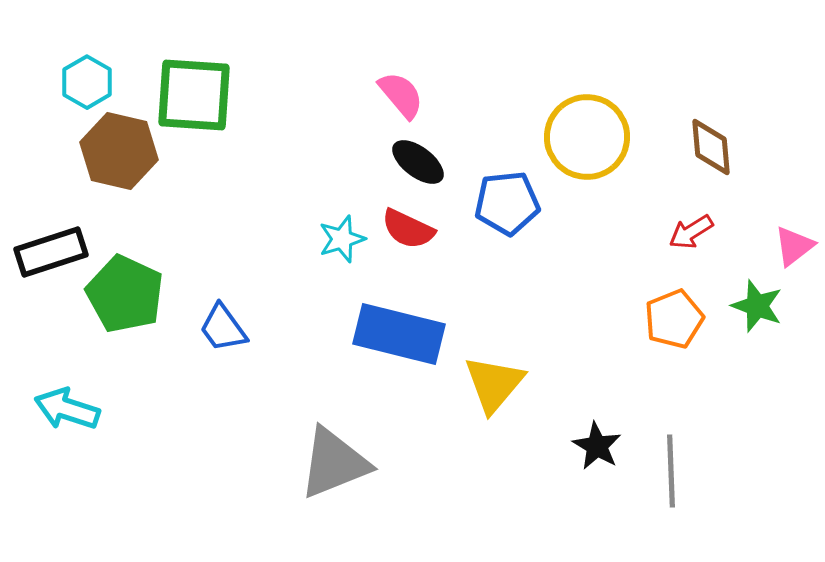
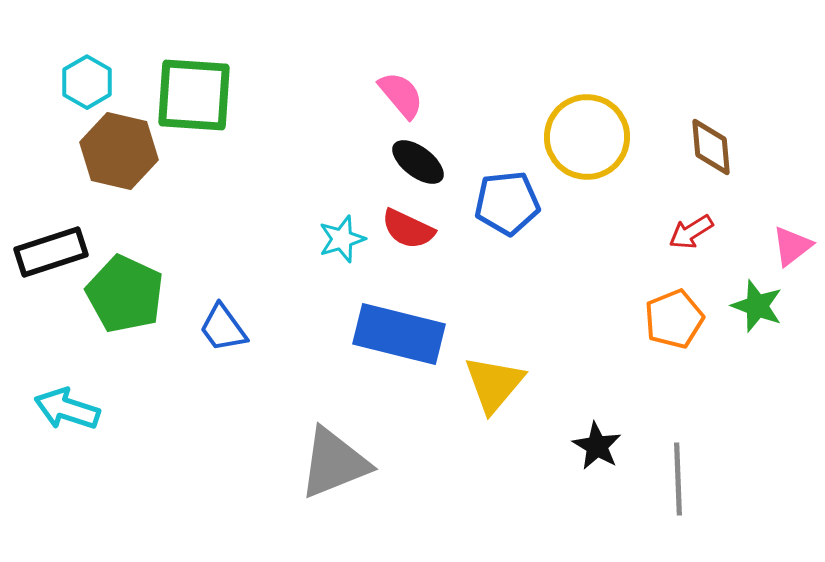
pink triangle: moved 2 px left
gray line: moved 7 px right, 8 px down
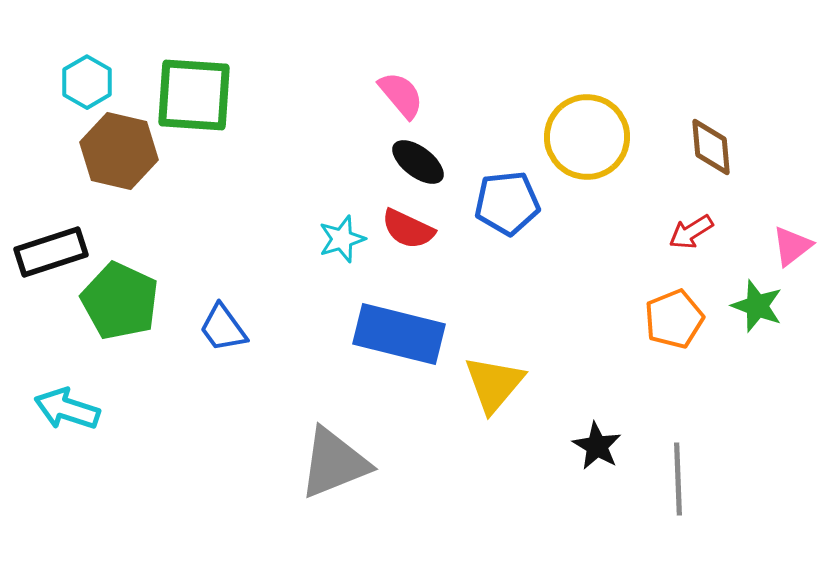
green pentagon: moved 5 px left, 7 px down
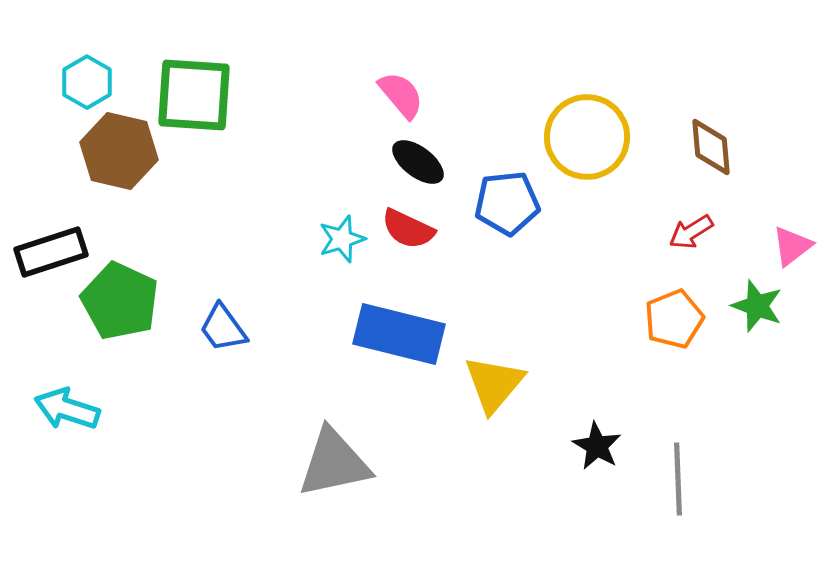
gray triangle: rotated 10 degrees clockwise
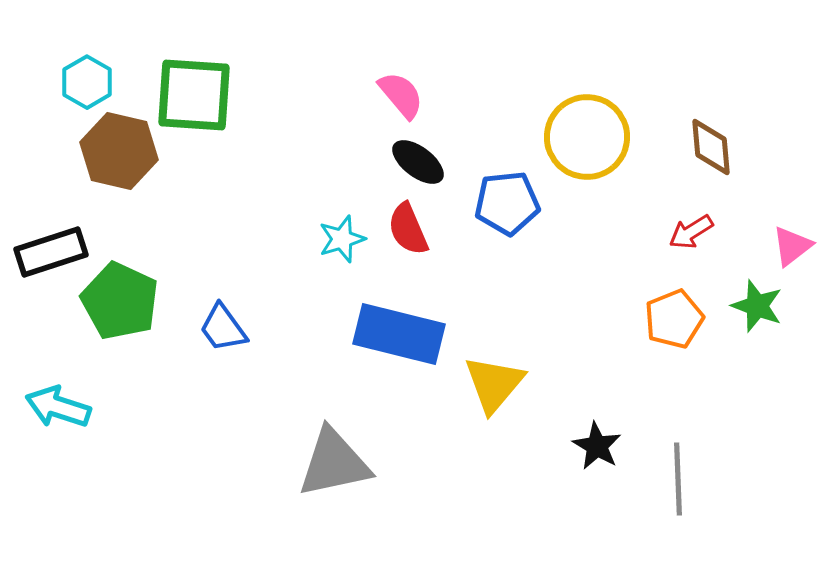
red semicircle: rotated 42 degrees clockwise
cyan arrow: moved 9 px left, 2 px up
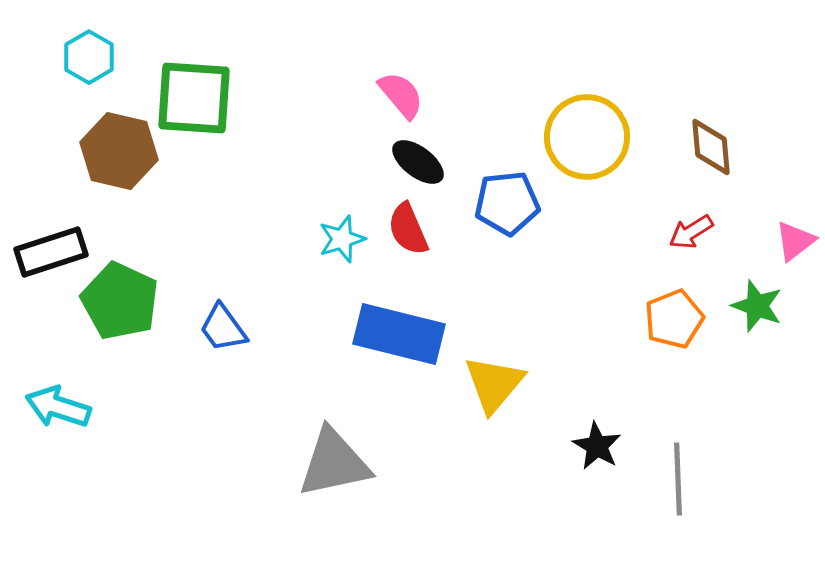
cyan hexagon: moved 2 px right, 25 px up
green square: moved 3 px down
pink triangle: moved 3 px right, 5 px up
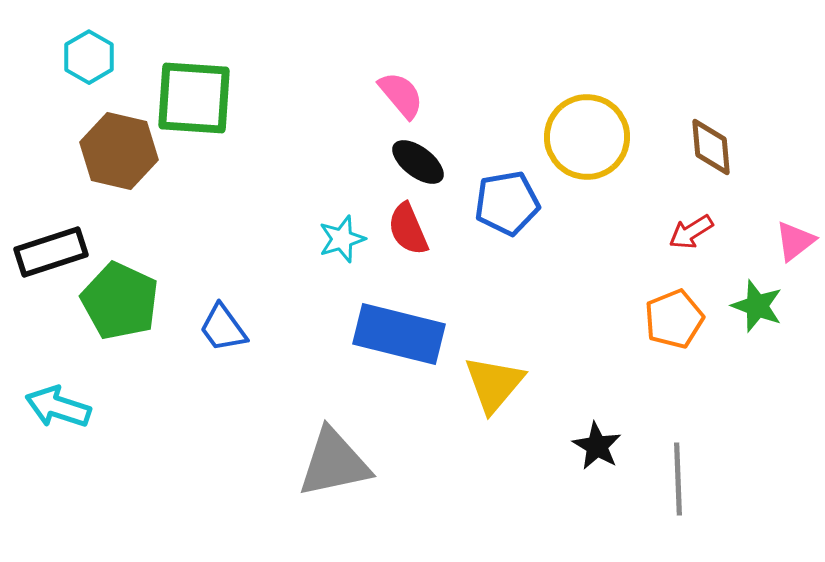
blue pentagon: rotated 4 degrees counterclockwise
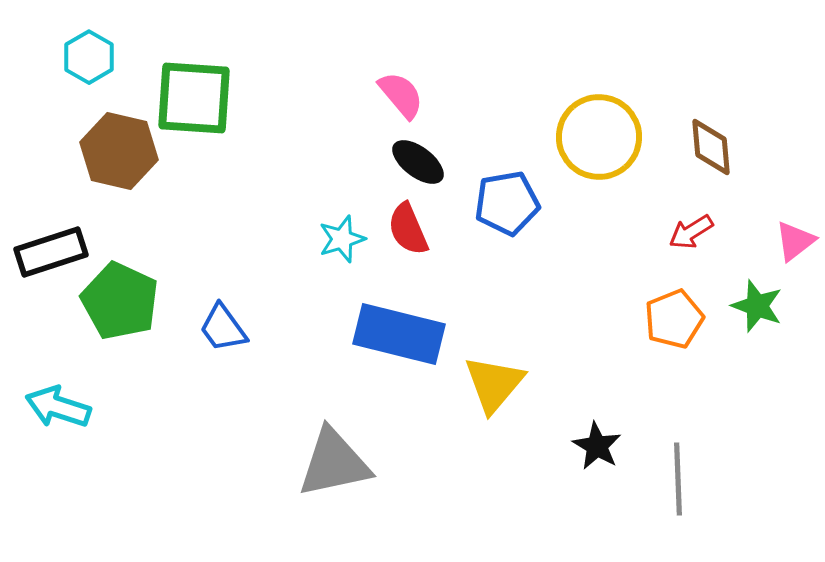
yellow circle: moved 12 px right
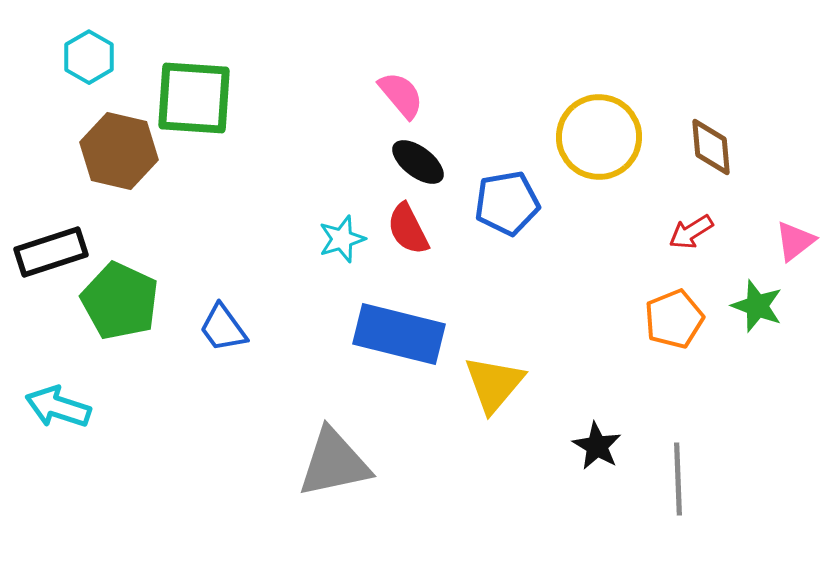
red semicircle: rotated 4 degrees counterclockwise
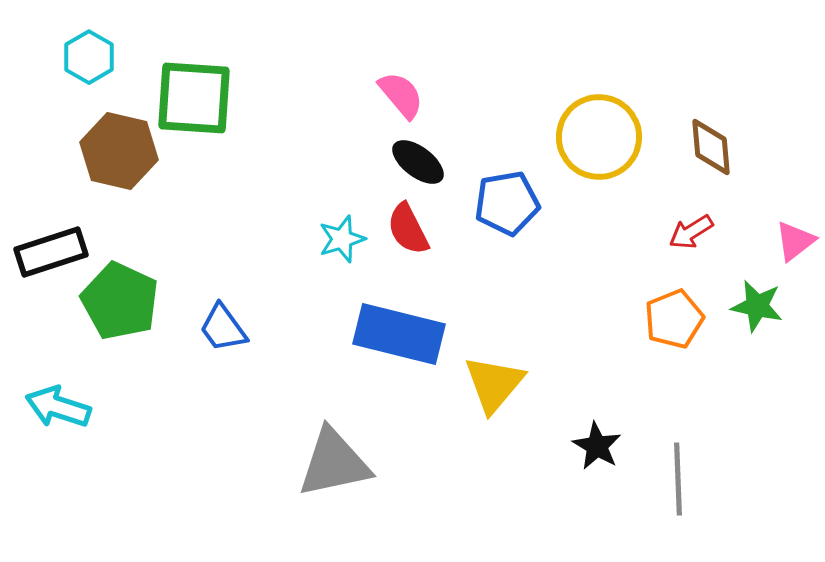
green star: rotated 8 degrees counterclockwise
